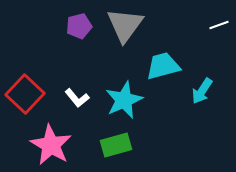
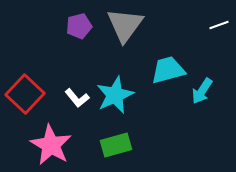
cyan trapezoid: moved 5 px right, 4 px down
cyan star: moved 9 px left, 5 px up
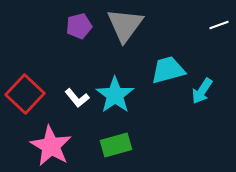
cyan star: rotated 12 degrees counterclockwise
pink star: moved 1 px down
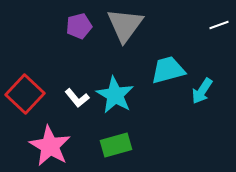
cyan star: rotated 6 degrees counterclockwise
pink star: moved 1 px left
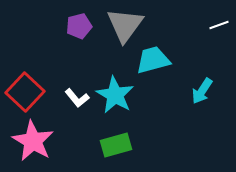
cyan trapezoid: moved 15 px left, 10 px up
red square: moved 2 px up
pink star: moved 17 px left, 5 px up
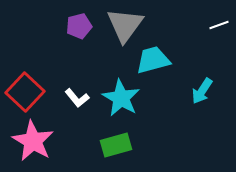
cyan star: moved 6 px right, 3 px down
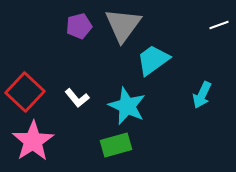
gray triangle: moved 2 px left
cyan trapezoid: rotated 21 degrees counterclockwise
cyan arrow: moved 4 px down; rotated 8 degrees counterclockwise
cyan star: moved 6 px right, 8 px down; rotated 6 degrees counterclockwise
pink star: rotated 9 degrees clockwise
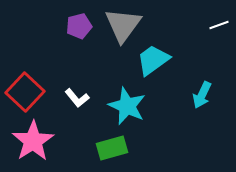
green rectangle: moved 4 px left, 3 px down
